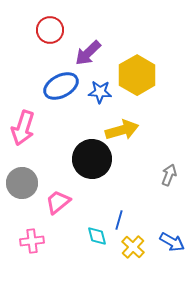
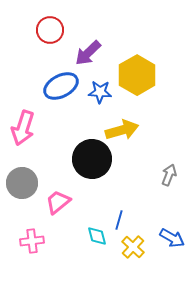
blue arrow: moved 4 px up
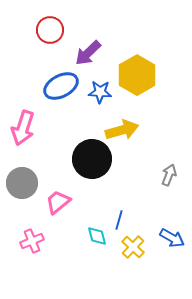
pink cross: rotated 15 degrees counterclockwise
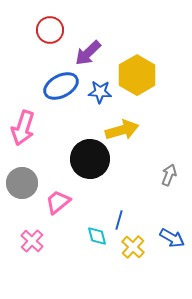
black circle: moved 2 px left
pink cross: rotated 25 degrees counterclockwise
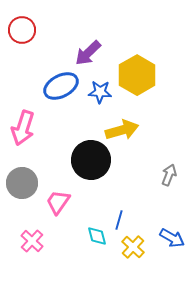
red circle: moved 28 px left
black circle: moved 1 px right, 1 px down
pink trapezoid: rotated 16 degrees counterclockwise
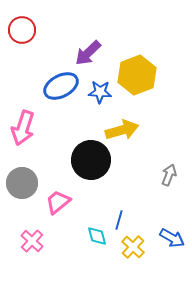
yellow hexagon: rotated 9 degrees clockwise
pink trapezoid: rotated 16 degrees clockwise
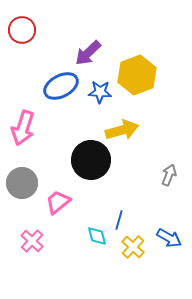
blue arrow: moved 3 px left
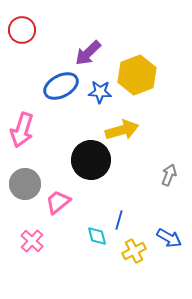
pink arrow: moved 1 px left, 2 px down
gray circle: moved 3 px right, 1 px down
yellow cross: moved 1 px right, 4 px down; rotated 20 degrees clockwise
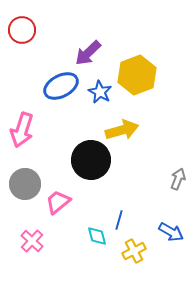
blue star: rotated 25 degrees clockwise
gray arrow: moved 9 px right, 4 px down
blue arrow: moved 2 px right, 6 px up
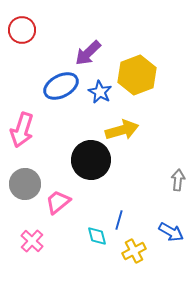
gray arrow: moved 1 px down; rotated 15 degrees counterclockwise
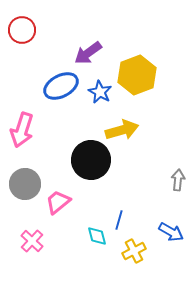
purple arrow: rotated 8 degrees clockwise
